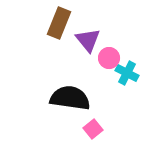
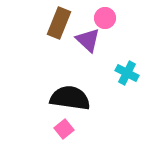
purple triangle: rotated 8 degrees counterclockwise
pink circle: moved 4 px left, 40 px up
pink square: moved 29 px left
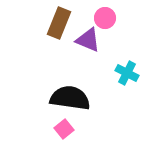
purple triangle: rotated 20 degrees counterclockwise
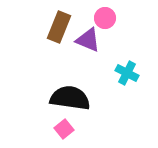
brown rectangle: moved 4 px down
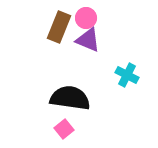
pink circle: moved 19 px left
cyan cross: moved 2 px down
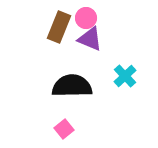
purple triangle: moved 2 px right, 1 px up
cyan cross: moved 2 px left, 1 px down; rotated 20 degrees clockwise
black semicircle: moved 2 px right, 12 px up; rotated 9 degrees counterclockwise
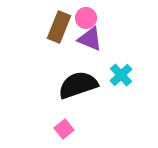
cyan cross: moved 4 px left, 1 px up
black semicircle: moved 6 px right, 1 px up; rotated 18 degrees counterclockwise
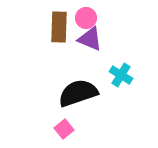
brown rectangle: rotated 20 degrees counterclockwise
cyan cross: rotated 15 degrees counterclockwise
black semicircle: moved 8 px down
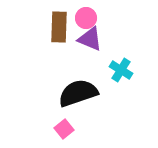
cyan cross: moved 5 px up
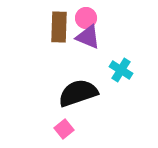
purple triangle: moved 2 px left, 2 px up
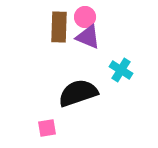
pink circle: moved 1 px left, 1 px up
pink square: moved 17 px left, 1 px up; rotated 30 degrees clockwise
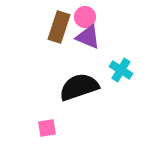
brown rectangle: rotated 16 degrees clockwise
black semicircle: moved 1 px right, 6 px up
